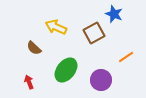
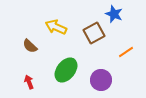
brown semicircle: moved 4 px left, 2 px up
orange line: moved 5 px up
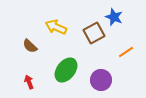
blue star: moved 3 px down
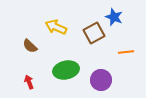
orange line: rotated 28 degrees clockwise
green ellipse: rotated 40 degrees clockwise
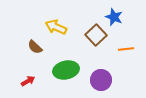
brown square: moved 2 px right, 2 px down; rotated 15 degrees counterclockwise
brown semicircle: moved 5 px right, 1 px down
orange line: moved 3 px up
red arrow: moved 1 px left, 1 px up; rotated 80 degrees clockwise
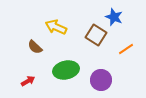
brown square: rotated 15 degrees counterclockwise
orange line: rotated 28 degrees counterclockwise
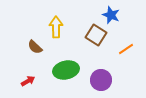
blue star: moved 3 px left, 2 px up
yellow arrow: rotated 65 degrees clockwise
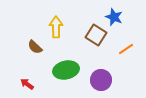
blue star: moved 3 px right, 2 px down
red arrow: moved 1 px left, 3 px down; rotated 112 degrees counterclockwise
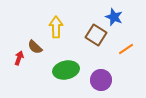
red arrow: moved 8 px left, 26 px up; rotated 72 degrees clockwise
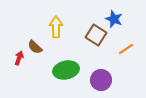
blue star: moved 2 px down
